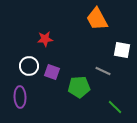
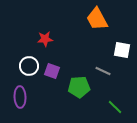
purple square: moved 1 px up
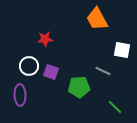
purple square: moved 1 px left, 1 px down
purple ellipse: moved 2 px up
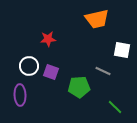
orange trapezoid: rotated 75 degrees counterclockwise
red star: moved 3 px right
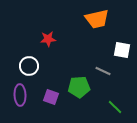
purple square: moved 25 px down
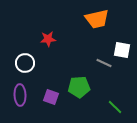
white circle: moved 4 px left, 3 px up
gray line: moved 1 px right, 8 px up
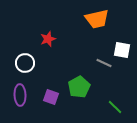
red star: rotated 14 degrees counterclockwise
green pentagon: rotated 25 degrees counterclockwise
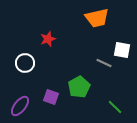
orange trapezoid: moved 1 px up
purple ellipse: moved 11 px down; rotated 40 degrees clockwise
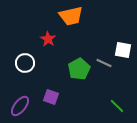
orange trapezoid: moved 26 px left, 2 px up
red star: rotated 21 degrees counterclockwise
white square: moved 1 px right
green pentagon: moved 18 px up
green line: moved 2 px right, 1 px up
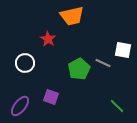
orange trapezoid: moved 1 px right
gray line: moved 1 px left
